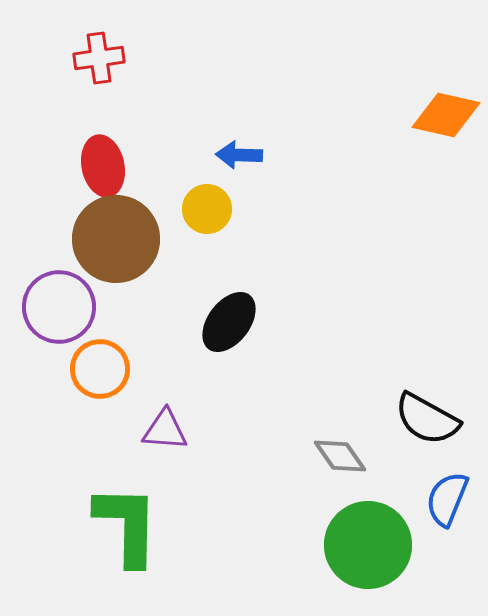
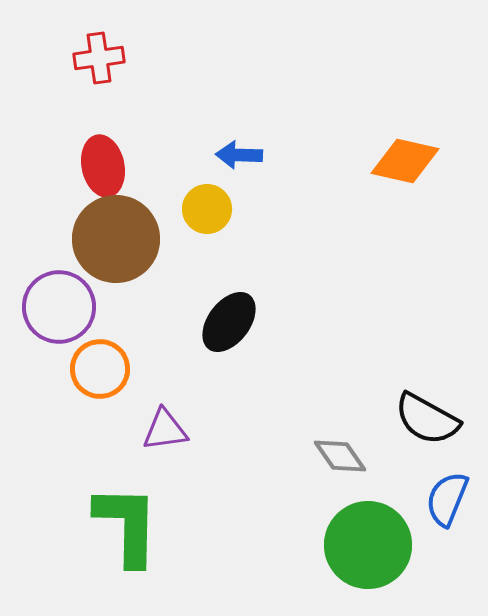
orange diamond: moved 41 px left, 46 px down
purple triangle: rotated 12 degrees counterclockwise
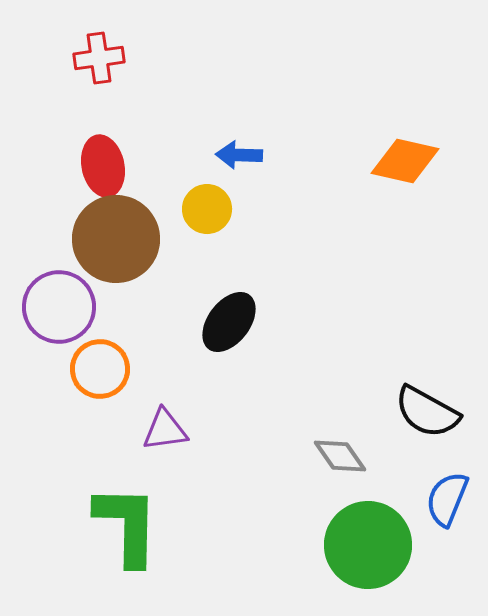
black semicircle: moved 7 px up
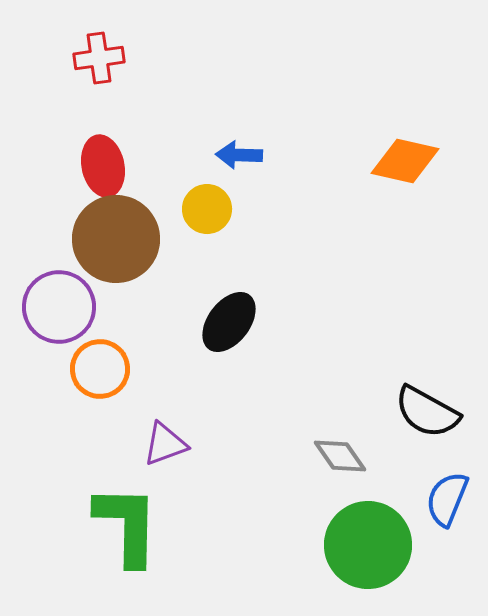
purple triangle: moved 14 px down; rotated 12 degrees counterclockwise
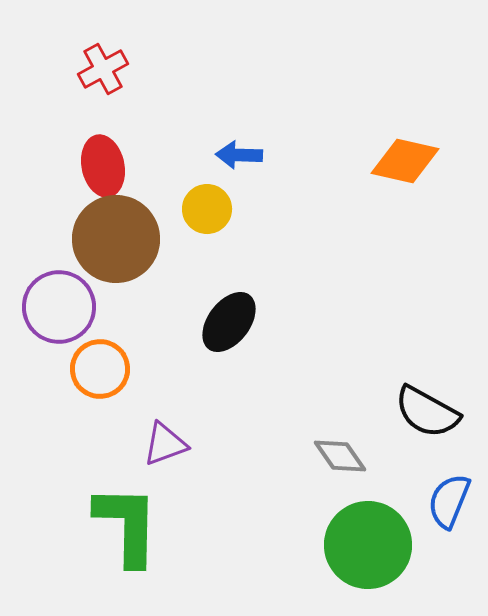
red cross: moved 4 px right, 11 px down; rotated 21 degrees counterclockwise
blue semicircle: moved 2 px right, 2 px down
